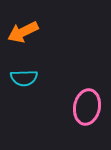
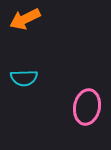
orange arrow: moved 2 px right, 13 px up
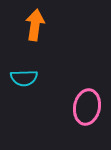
orange arrow: moved 10 px right, 6 px down; rotated 124 degrees clockwise
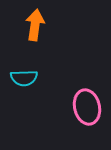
pink ellipse: rotated 24 degrees counterclockwise
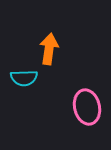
orange arrow: moved 14 px right, 24 px down
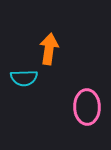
pink ellipse: rotated 12 degrees clockwise
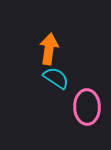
cyan semicircle: moved 32 px right; rotated 144 degrees counterclockwise
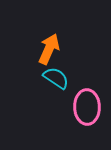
orange arrow: rotated 16 degrees clockwise
